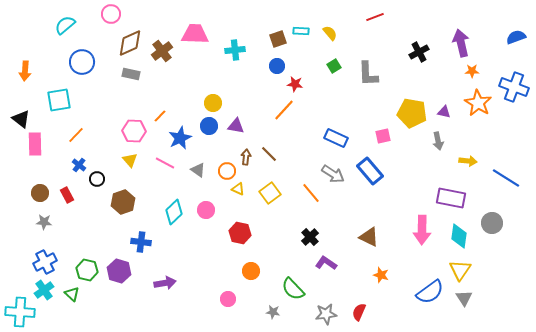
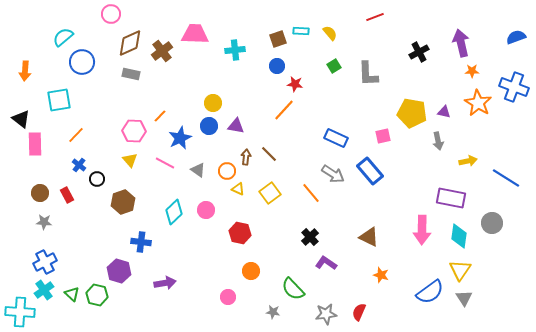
cyan semicircle at (65, 25): moved 2 px left, 12 px down
yellow arrow at (468, 161): rotated 18 degrees counterclockwise
green hexagon at (87, 270): moved 10 px right, 25 px down
pink circle at (228, 299): moved 2 px up
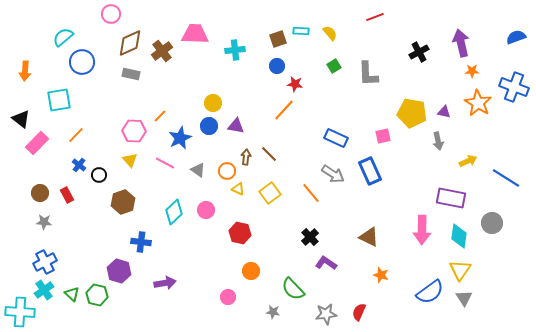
pink rectangle at (35, 144): moved 2 px right, 1 px up; rotated 45 degrees clockwise
yellow arrow at (468, 161): rotated 12 degrees counterclockwise
blue rectangle at (370, 171): rotated 16 degrees clockwise
black circle at (97, 179): moved 2 px right, 4 px up
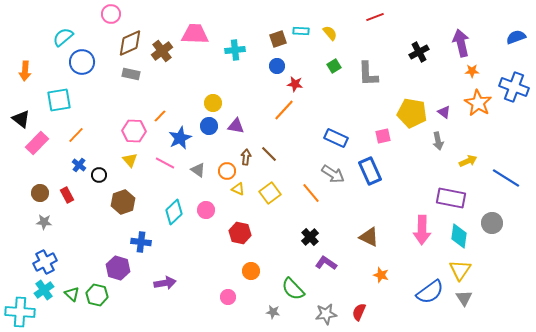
purple triangle at (444, 112): rotated 24 degrees clockwise
purple hexagon at (119, 271): moved 1 px left, 3 px up
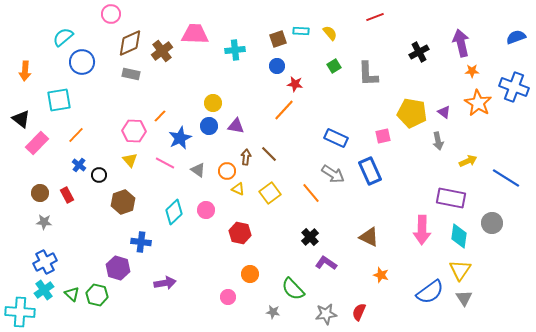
orange circle at (251, 271): moved 1 px left, 3 px down
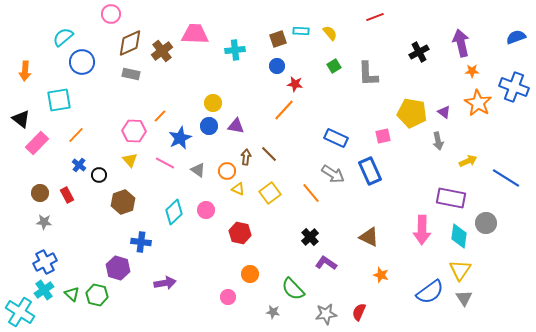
gray circle at (492, 223): moved 6 px left
cyan cross at (20, 312): rotated 28 degrees clockwise
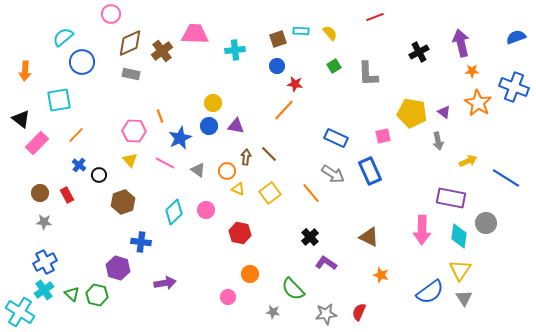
orange line at (160, 116): rotated 64 degrees counterclockwise
